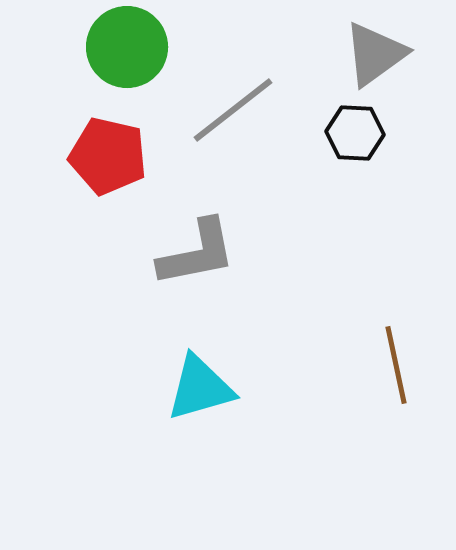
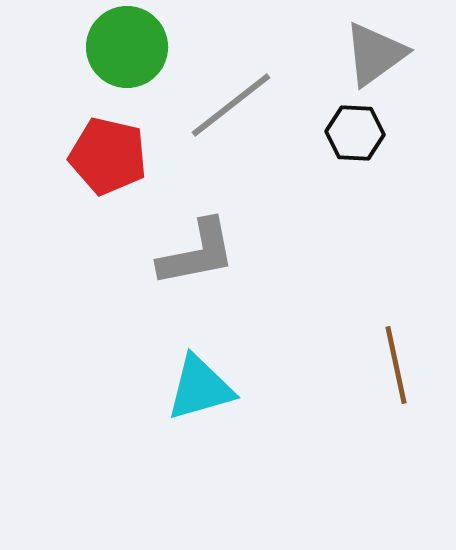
gray line: moved 2 px left, 5 px up
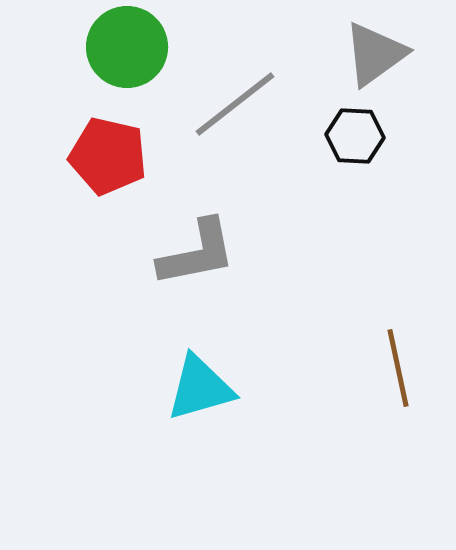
gray line: moved 4 px right, 1 px up
black hexagon: moved 3 px down
brown line: moved 2 px right, 3 px down
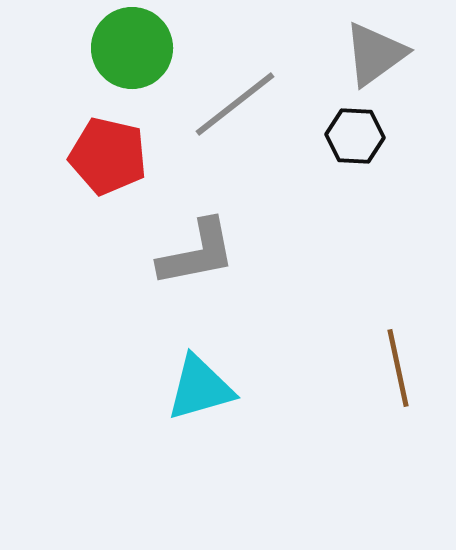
green circle: moved 5 px right, 1 px down
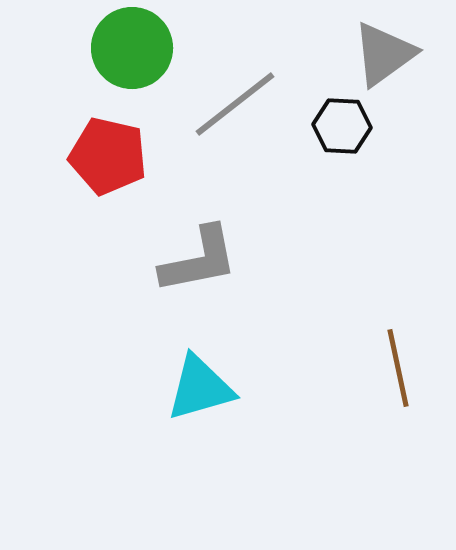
gray triangle: moved 9 px right
black hexagon: moved 13 px left, 10 px up
gray L-shape: moved 2 px right, 7 px down
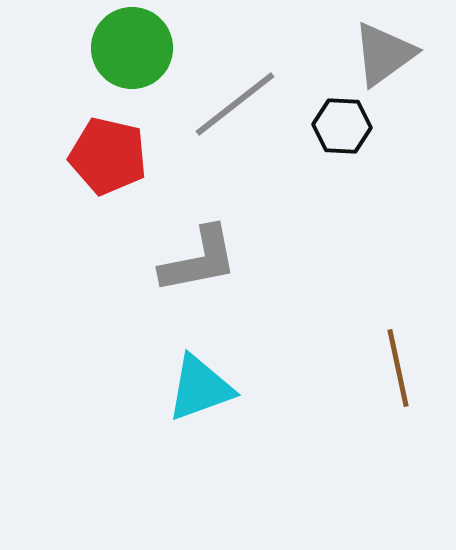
cyan triangle: rotated 4 degrees counterclockwise
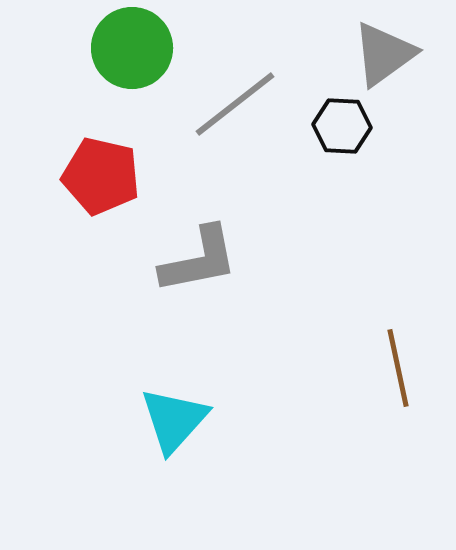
red pentagon: moved 7 px left, 20 px down
cyan triangle: moved 26 px left, 32 px down; rotated 28 degrees counterclockwise
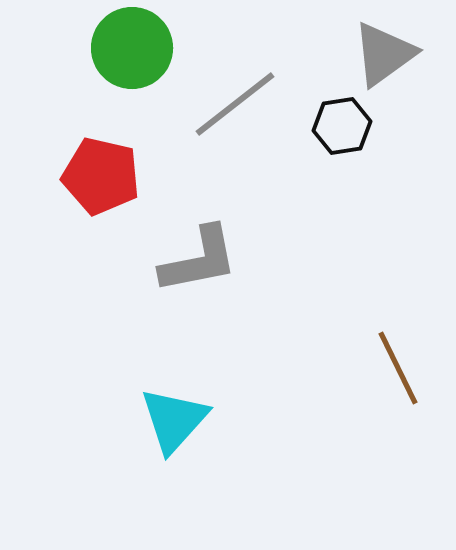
black hexagon: rotated 12 degrees counterclockwise
brown line: rotated 14 degrees counterclockwise
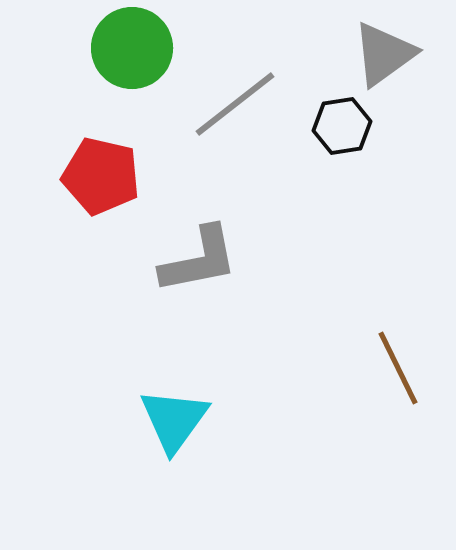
cyan triangle: rotated 6 degrees counterclockwise
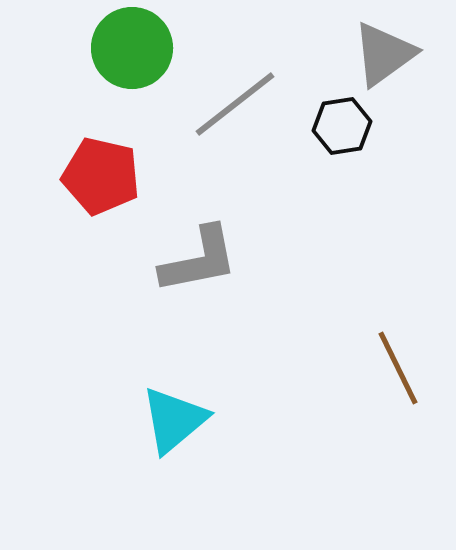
cyan triangle: rotated 14 degrees clockwise
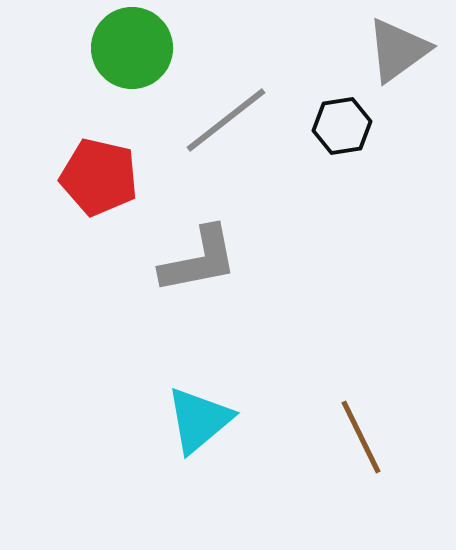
gray triangle: moved 14 px right, 4 px up
gray line: moved 9 px left, 16 px down
red pentagon: moved 2 px left, 1 px down
brown line: moved 37 px left, 69 px down
cyan triangle: moved 25 px right
